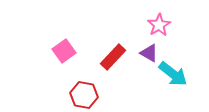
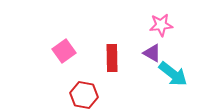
pink star: moved 2 px right; rotated 25 degrees clockwise
purple triangle: moved 3 px right
red rectangle: moved 1 px left, 1 px down; rotated 44 degrees counterclockwise
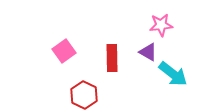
purple triangle: moved 4 px left, 1 px up
red hexagon: rotated 16 degrees clockwise
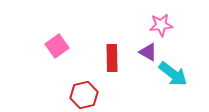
pink square: moved 7 px left, 5 px up
red hexagon: rotated 20 degrees clockwise
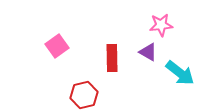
cyan arrow: moved 7 px right, 1 px up
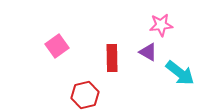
red hexagon: moved 1 px right
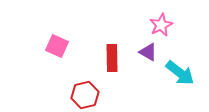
pink star: rotated 20 degrees counterclockwise
pink square: rotated 30 degrees counterclockwise
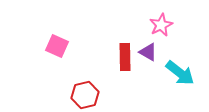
red rectangle: moved 13 px right, 1 px up
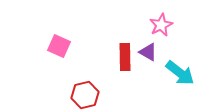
pink square: moved 2 px right
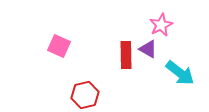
purple triangle: moved 3 px up
red rectangle: moved 1 px right, 2 px up
